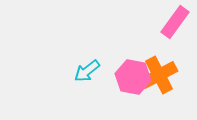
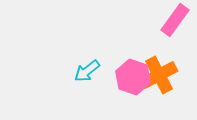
pink rectangle: moved 2 px up
pink hexagon: rotated 8 degrees clockwise
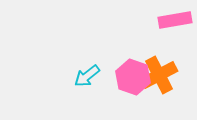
pink rectangle: rotated 44 degrees clockwise
cyan arrow: moved 5 px down
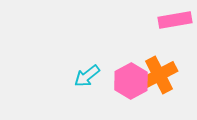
pink hexagon: moved 2 px left, 4 px down; rotated 12 degrees clockwise
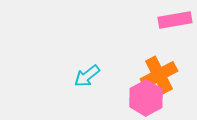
pink hexagon: moved 15 px right, 17 px down
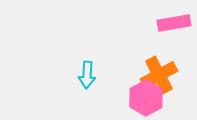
pink rectangle: moved 1 px left, 3 px down
cyan arrow: moved 1 px up; rotated 48 degrees counterclockwise
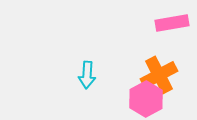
pink rectangle: moved 2 px left
pink hexagon: moved 1 px down
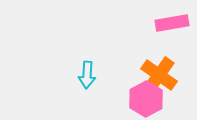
orange cross: rotated 27 degrees counterclockwise
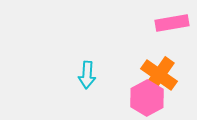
pink hexagon: moved 1 px right, 1 px up
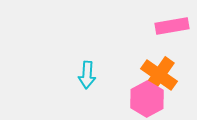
pink rectangle: moved 3 px down
pink hexagon: moved 1 px down
